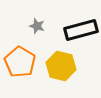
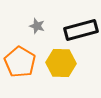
yellow hexagon: moved 3 px up; rotated 12 degrees counterclockwise
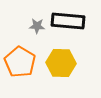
gray star: rotated 14 degrees counterclockwise
black rectangle: moved 13 px left, 9 px up; rotated 20 degrees clockwise
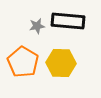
gray star: rotated 14 degrees counterclockwise
orange pentagon: moved 3 px right
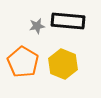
yellow hexagon: moved 2 px right, 1 px down; rotated 20 degrees clockwise
